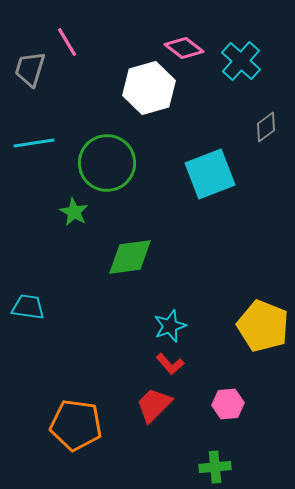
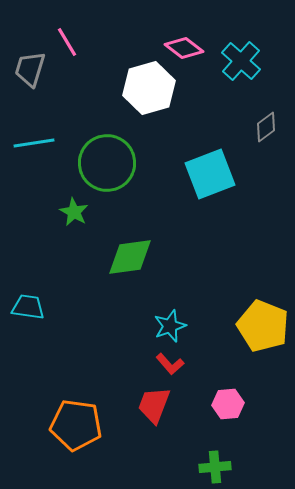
red trapezoid: rotated 24 degrees counterclockwise
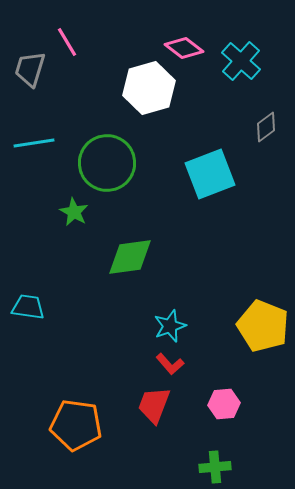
pink hexagon: moved 4 px left
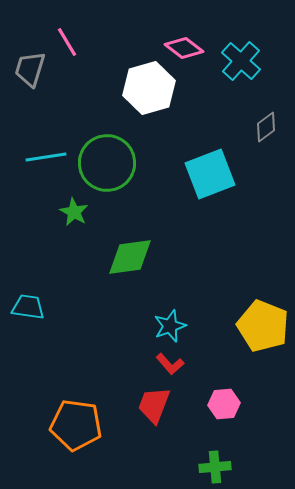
cyan line: moved 12 px right, 14 px down
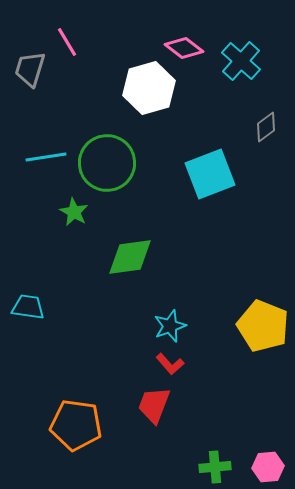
pink hexagon: moved 44 px right, 63 px down
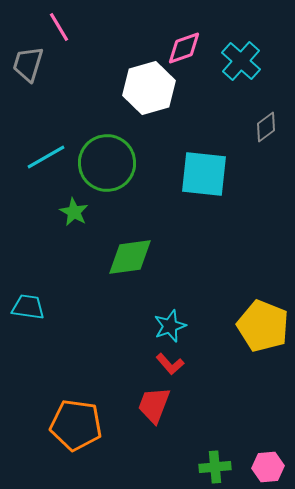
pink line: moved 8 px left, 15 px up
pink diamond: rotated 57 degrees counterclockwise
gray trapezoid: moved 2 px left, 5 px up
cyan line: rotated 21 degrees counterclockwise
cyan square: moved 6 px left; rotated 27 degrees clockwise
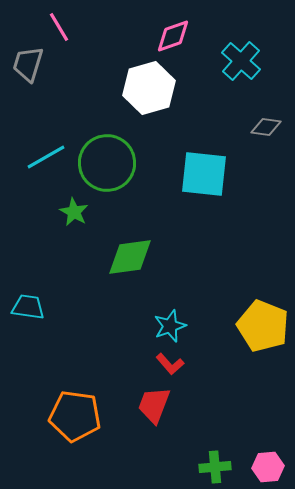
pink diamond: moved 11 px left, 12 px up
gray diamond: rotated 44 degrees clockwise
orange pentagon: moved 1 px left, 9 px up
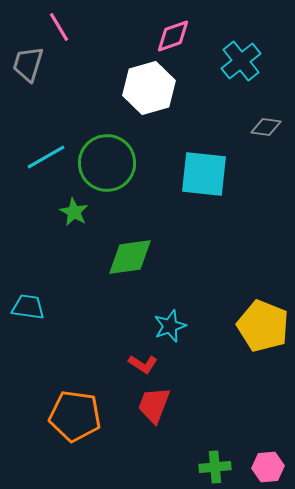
cyan cross: rotated 9 degrees clockwise
red L-shape: moved 27 px left; rotated 16 degrees counterclockwise
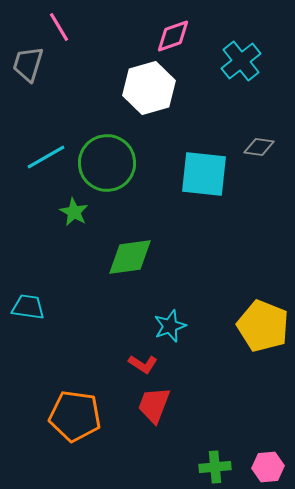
gray diamond: moved 7 px left, 20 px down
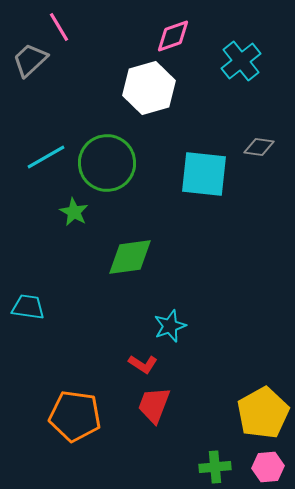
gray trapezoid: moved 2 px right, 4 px up; rotated 30 degrees clockwise
yellow pentagon: moved 87 px down; rotated 21 degrees clockwise
